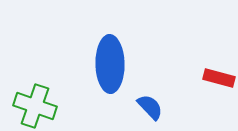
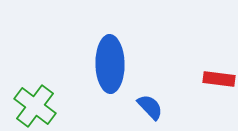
red rectangle: moved 1 px down; rotated 8 degrees counterclockwise
green cross: rotated 18 degrees clockwise
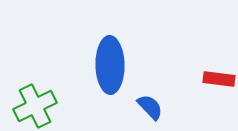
blue ellipse: moved 1 px down
green cross: rotated 27 degrees clockwise
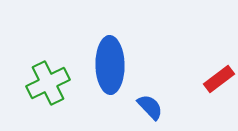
red rectangle: rotated 44 degrees counterclockwise
green cross: moved 13 px right, 23 px up
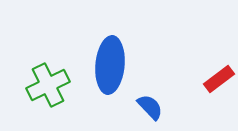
blue ellipse: rotated 6 degrees clockwise
green cross: moved 2 px down
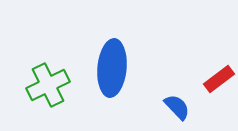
blue ellipse: moved 2 px right, 3 px down
blue semicircle: moved 27 px right
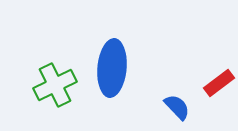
red rectangle: moved 4 px down
green cross: moved 7 px right
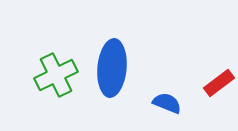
green cross: moved 1 px right, 10 px up
blue semicircle: moved 10 px left, 4 px up; rotated 24 degrees counterclockwise
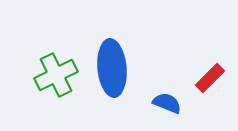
blue ellipse: rotated 10 degrees counterclockwise
red rectangle: moved 9 px left, 5 px up; rotated 8 degrees counterclockwise
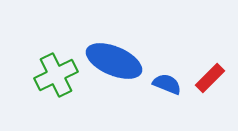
blue ellipse: moved 2 px right, 7 px up; rotated 62 degrees counterclockwise
blue semicircle: moved 19 px up
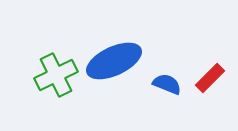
blue ellipse: rotated 48 degrees counterclockwise
